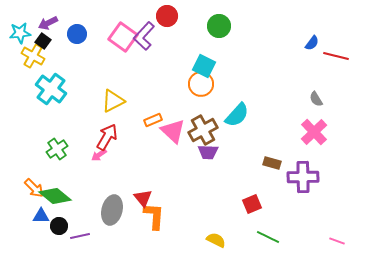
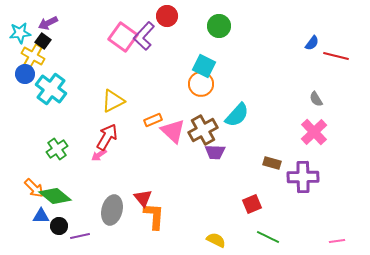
blue circle: moved 52 px left, 40 px down
purple trapezoid: moved 7 px right
pink line: rotated 28 degrees counterclockwise
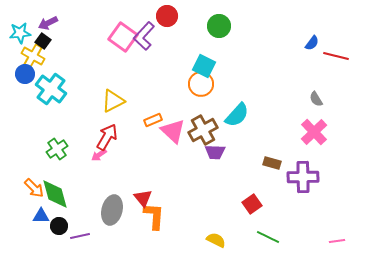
green diamond: moved 2 px up; rotated 36 degrees clockwise
red square: rotated 12 degrees counterclockwise
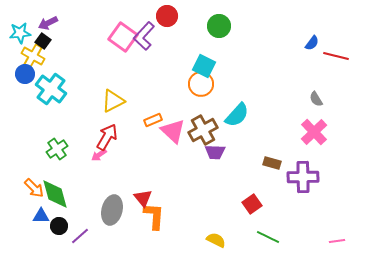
purple line: rotated 30 degrees counterclockwise
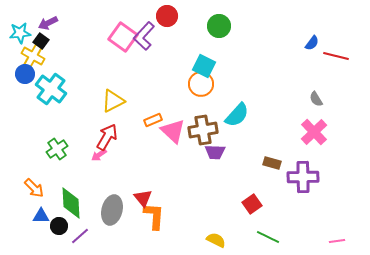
black square: moved 2 px left
brown cross: rotated 20 degrees clockwise
green diamond: moved 16 px right, 9 px down; rotated 12 degrees clockwise
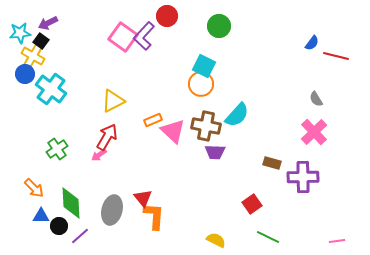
brown cross: moved 3 px right, 4 px up; rotated 20 degrees clockwise
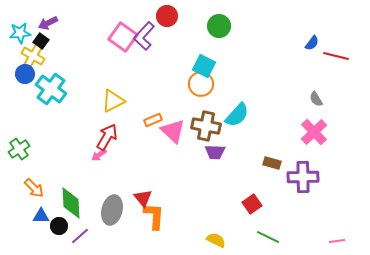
green cross: moved 38 px left
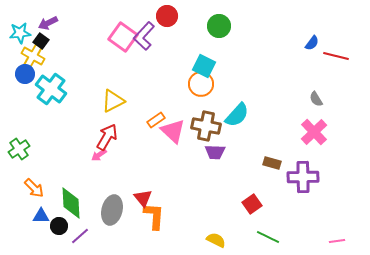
orange rectangle: moved 3 px right; rotated 12 degrees counterclockwise
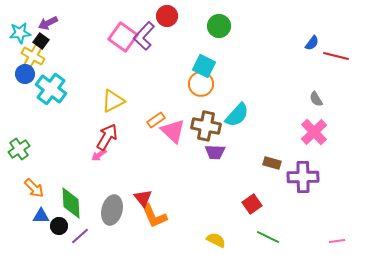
orange L-shape: rotated 152 degrees clockwise
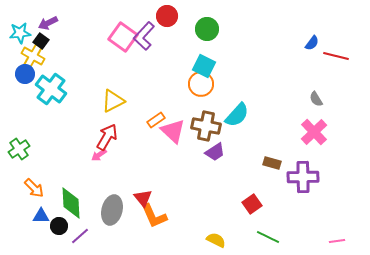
green circle: moved 12 px left, 3 px down
purple trapezoid: rotated 35 degrees counterclockwise
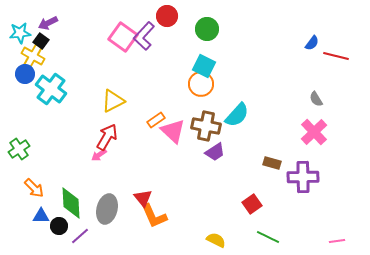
gray ellipse: moved 5 px left, 1 px up
